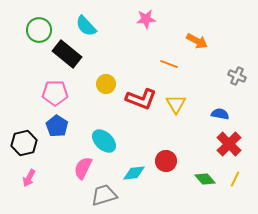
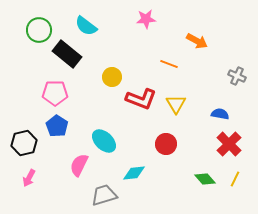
cyan semicircle: rotated 10 degrees counterclockwise
yellow circle: moved 6 px right, 7 px up
red circle: moved 17 px up
pink semicircle: moved 4 px left, 3 px up
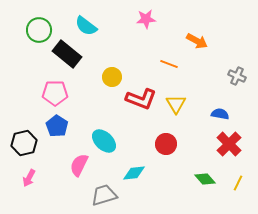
yellow line: moved 3 px right, 4 px down
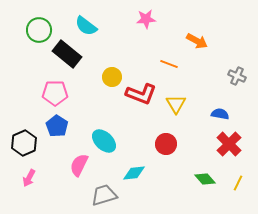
red L-shape: moved 5 px up
black hexagon: rotated 10 degrees counterclockwise
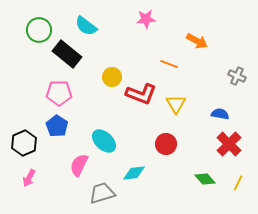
pink pentagon: moved 4 px right
gray trapezoid: moved 2 px left, 2 px up
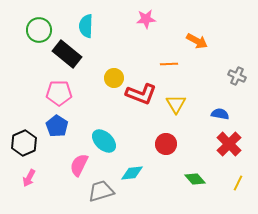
cyan semicircle: rotated 55 degrees clockwise
orange line: rotated 24 degrees counterclockwise
yellow circle: moved 2 px right, 1 px down
cyan diamond: moved 2 px left
green diamond: moved 10 px left
gray trapezoid: moved 1 px left, 2 px up
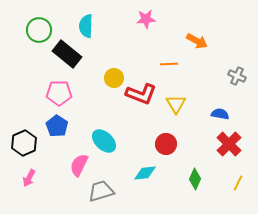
cyan diamond: moved 13 px right
green diamond: rotated 65 degrees clockwise
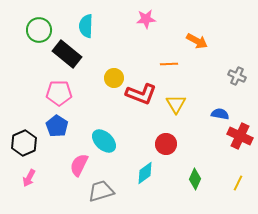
red cross: moved 11 px right, 8 px up; rotated 20 degrees counterclockwise
cyan diamond: rotated 30 degrees counterclockwise
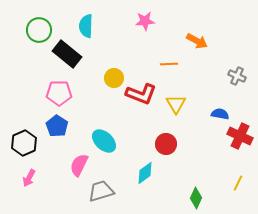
pink star: moved 1 px left, 2 px down
green diamond: moved 1 px right, 19 px down
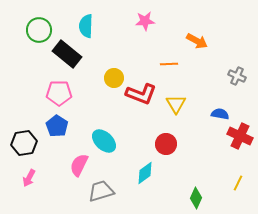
black hexagon: rotated 15 degrees clockwise
